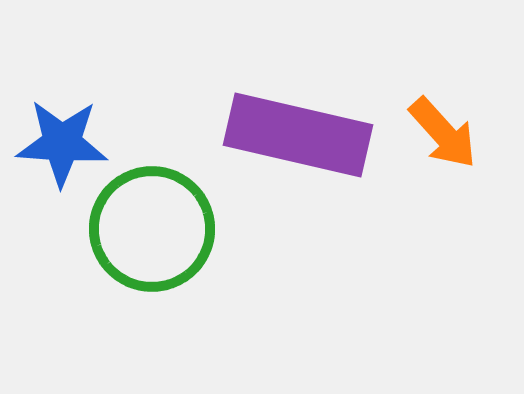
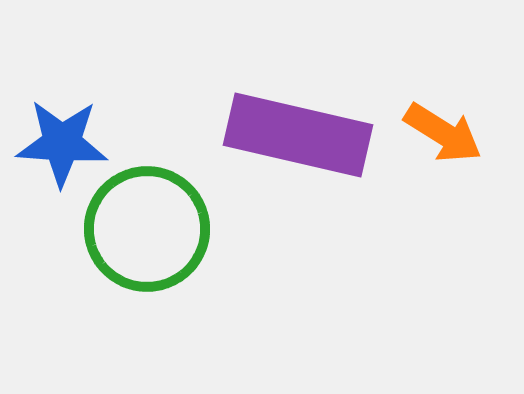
orange arrow: rotated 16 degrees counterclockwise
green circle: moved 5 px left
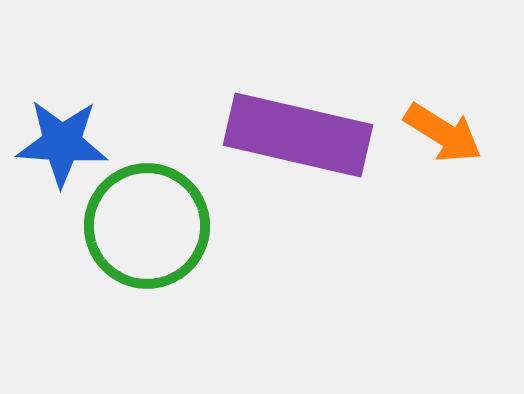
green circle: moved 3 px up
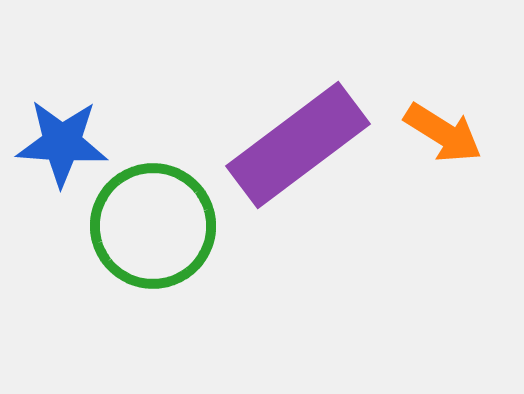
purple rectangle: moved 10 px down; rotated 50 degrees counterclockwise
green circle: moved 6 px right
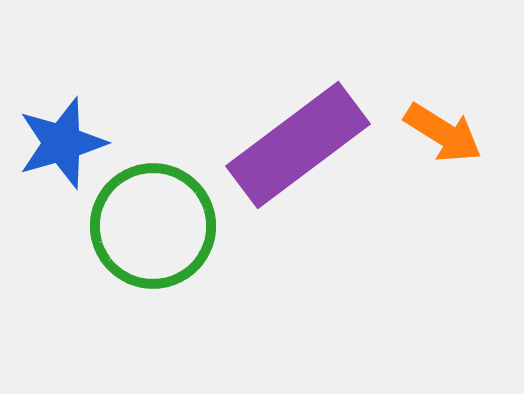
blue star: rotated 20 degrees counterclockwise
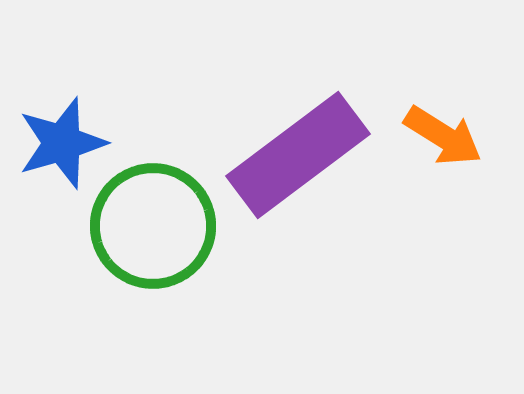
orange arrow: moved 3 px down
purple rectangle: moved 10 px down
